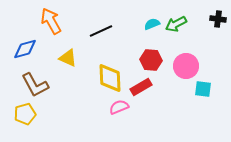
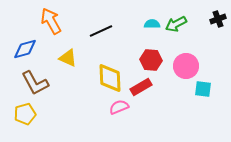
black cross: rotated 28 degrees counterclockwise
cyan semicircle: rotated 21 degrees clockwise
brown L-shape: moved 2 px up
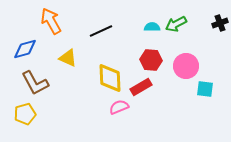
black cross: moved 2 px right, 4 px down
cyan semicircle: moved 3 px down
cyan square: moved 2 px right
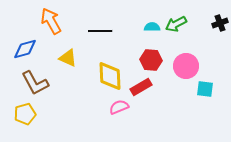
black line: moved 1 px left; rotated 25 degrees clockwise
yellow diamond: moved 2 px up
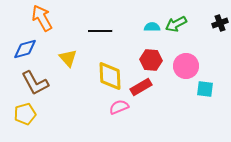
orange arrow: moved 9 px left, 3 px up
yellow triangle: rotated 24 degrees clockwise
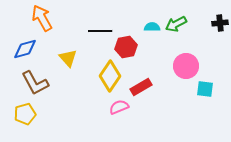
black cross: rotated 14 degrees clockwise
red hexagon: moved 25 px left, 13 px up; rotated 15 degrees counterclockwise
yellow diamond: rotated 36 degrees clockwise
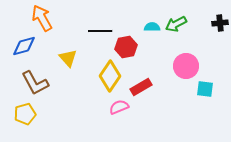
blue diamond: moved 1 px left, 3 px up
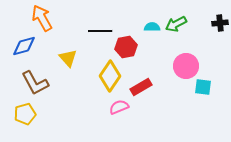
cyan square: moved 2 px left, 2 px up
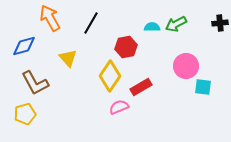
orange arrow: moved 8 px right
black line: moved 9 px left, 8 px up; rotated 60 degrees counterclockwise
